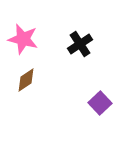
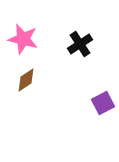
purple square: moved 3 px right; rotated 15 degrees clockwise
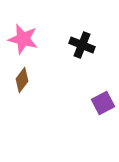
black cross: moved 2 px right, 1 px down; rotated 35 degrees counterclockwise
brown diamond: moved 4 px left; rotated 20 degrees counterclockwise
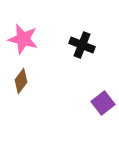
brown diamond: moved 1 px left, 1 px down
purple square: rotated 10 degrees counterclockwise
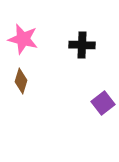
black cross: rotated 20 degrees counterclockwise
brown diamond: rotated 20 degrees counterclockwise
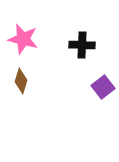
purple square: moved 16 px up
